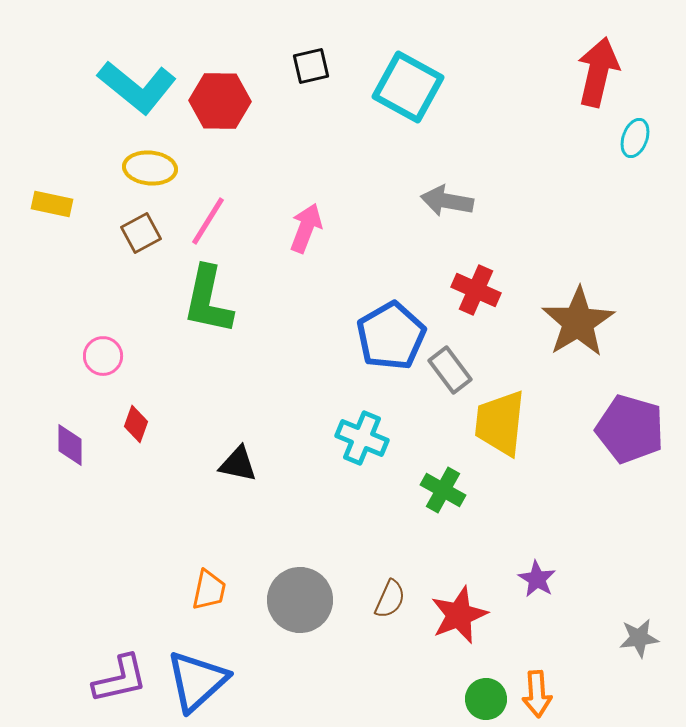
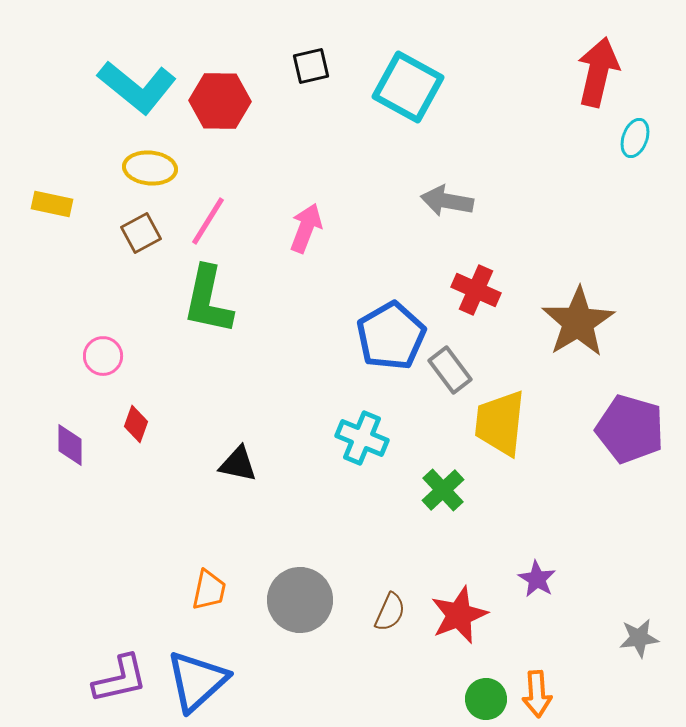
green cross: rotated 18 degrees clockwise
brown semicircle: moved 13 px down
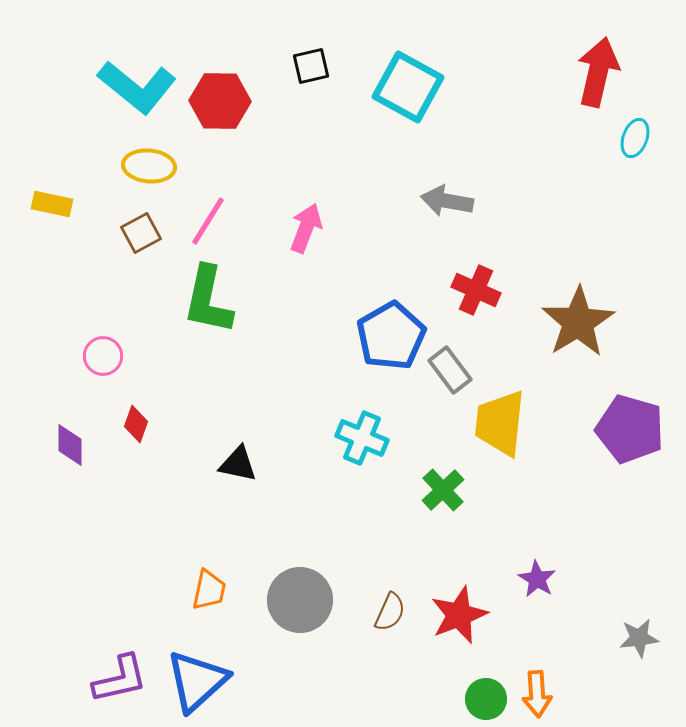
yellow ellipse: moved 1 px left, 2 px up
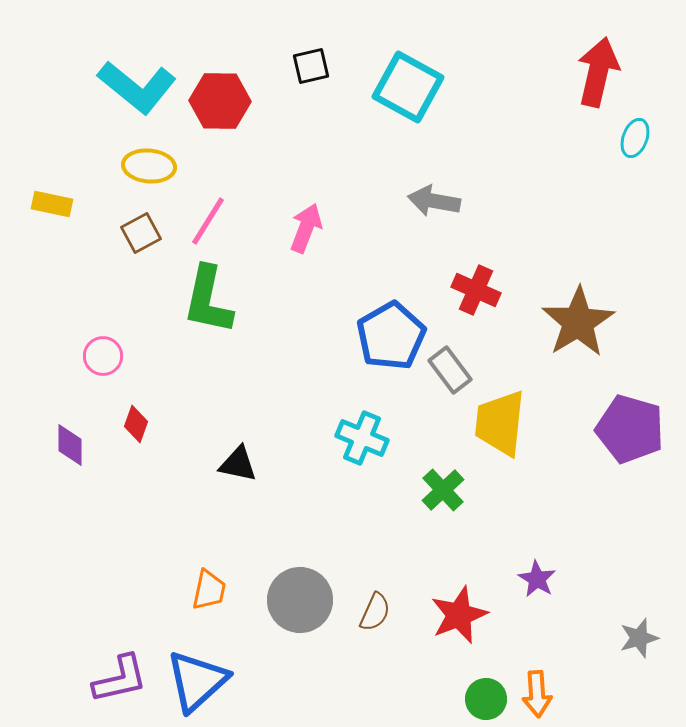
gray arrow: moved 13 px left
brown semicircle: moved 15 px left
gray star: rotated 9 degrees counterclockwise
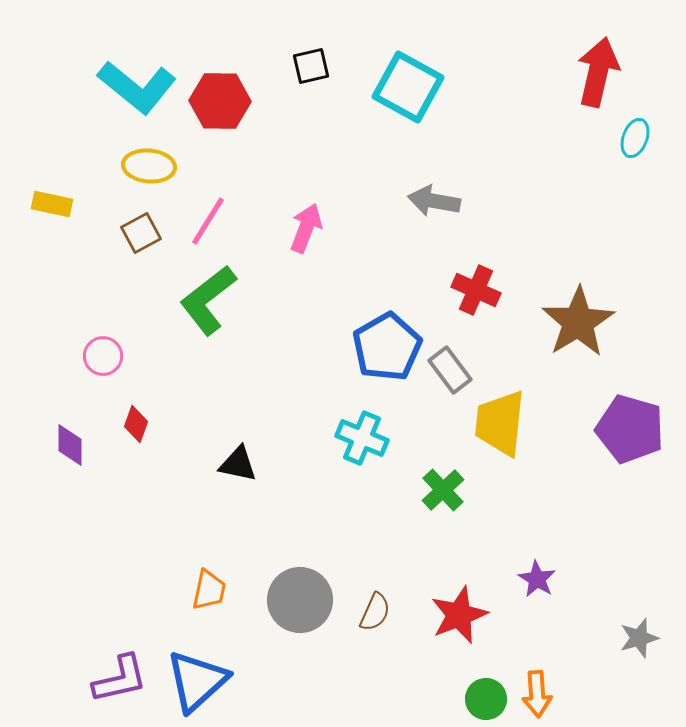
green L-shape: rotated 40 degrees clockwise
blue pentagon: moved 4 px left, 11 px down
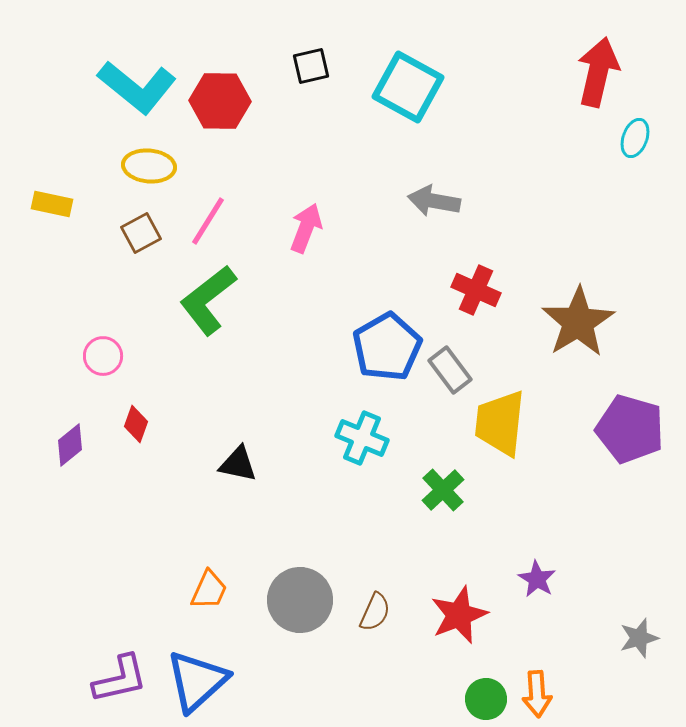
purple diamond: rotated 51 degrees clockwise
orange trapezoid: rotated 12 degrees clockwise
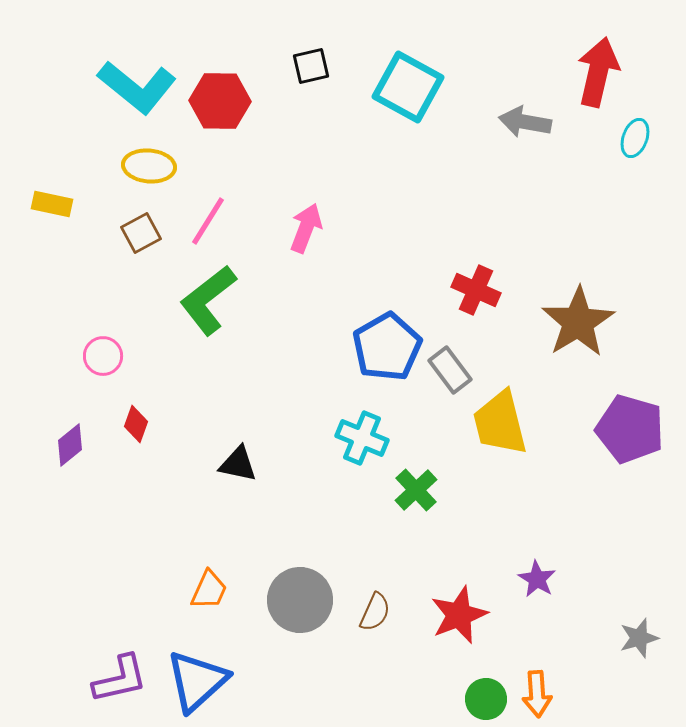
gray arrow: moved 91 px right, 79 px up
yellow trapezoid: rotated 20 degrees counterclockwise
green cross: moved 27 px left
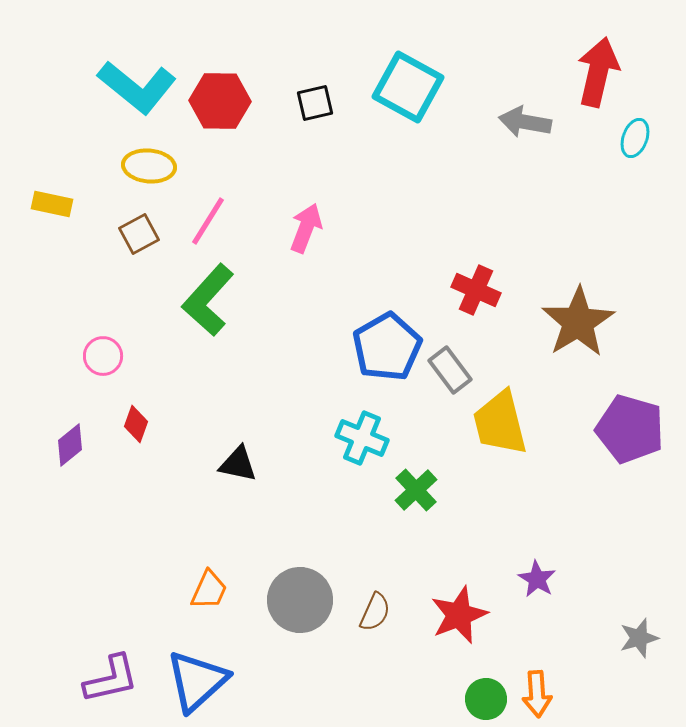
black square: moved 4 px right, 37 px down
brown square: moved 2 px left, 1 px down
green L-shape: rotated 10 degrees counterclockwise
purple L-shape: moved 9 px left
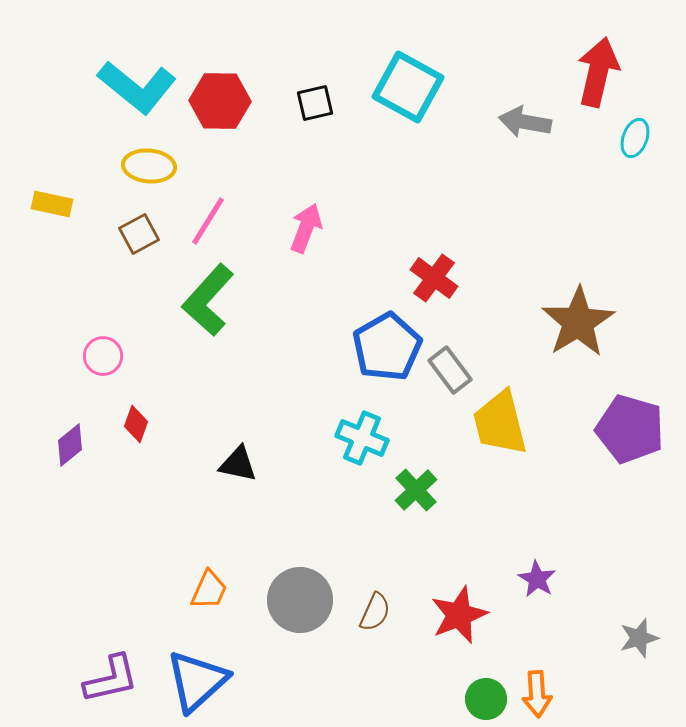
red cross: moved 42 px left, 12 px up; rotated 12 degrees clockwise
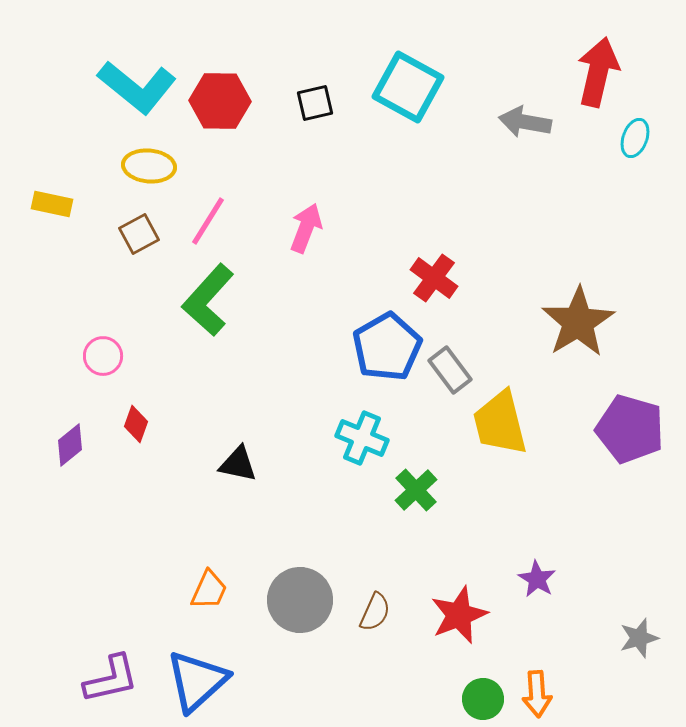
green circle: moved 3 px left
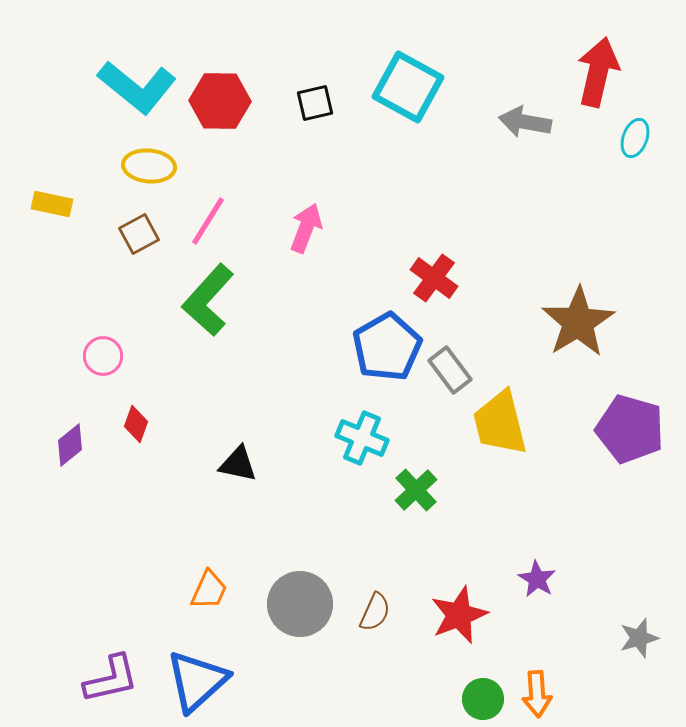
gray circle: moved 4 px down
